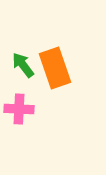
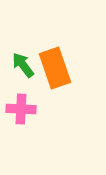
pink cross: moved 2 px right
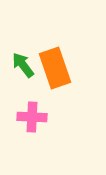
pink cross: moved 11 px right, 8 px down
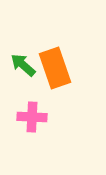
green arrow: rotated 12 degrees counterclockwise
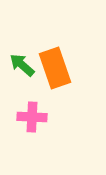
green arrow: moved 1 px left
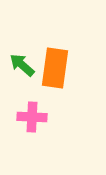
orange rectangle: rotated 27 degrees clockwise
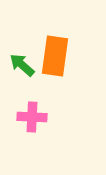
orange rectangle: moved 12 px up
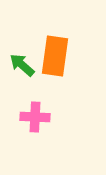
pink cross: moved 3 px right
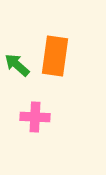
green arrow: moved 5 px left
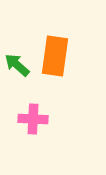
pink cross: moved 2 px left, 2 px down
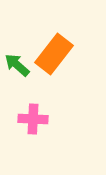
orange rectangle: moved 1 px left, 2 px up; rotated 30 degrees clockwise
